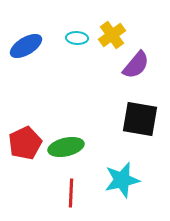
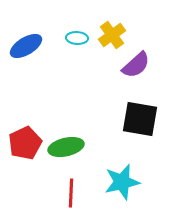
purple semicircle: rotated 8 degrees clockwise
cyan star: moved 2 px down
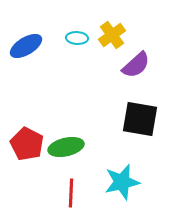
red pentagon: moved 2 px right, 1 px down; rotated 20 degrees counterclockwise
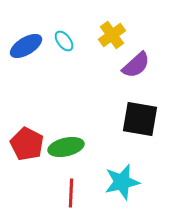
cyan ellipse: moved 13 px left, 3 px down; rotated 50 degrees clockwise
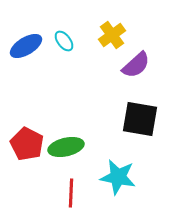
cyan star: moved 4 px left, 5 px up; rotated 24 degrees clockwise
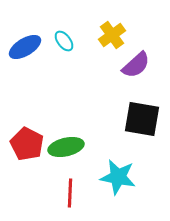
blue ellipse: moved 1 px left, 1 px down
black square: moved 2 px right
red line: moved 1 px left
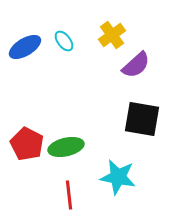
red line: moved 1 px left, 2 px down; rotated 8 degrees counterclockwise
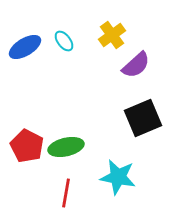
black square: moved 1 px right, 1 px up; rotated 33 degrees counterclockwise
red pentagon: moved 2 px down
red line: moved 3 px left, 2 px up; rotated 16 degrees clockwise
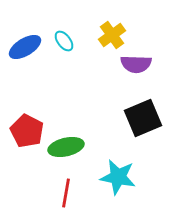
purple semicircle: moved 1 px up; rotated 44 degrees clockwise
red pentagon: moved 15 px up
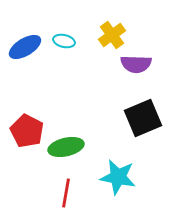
cyan ellipse: rotated 40 degrees counterclockwise
